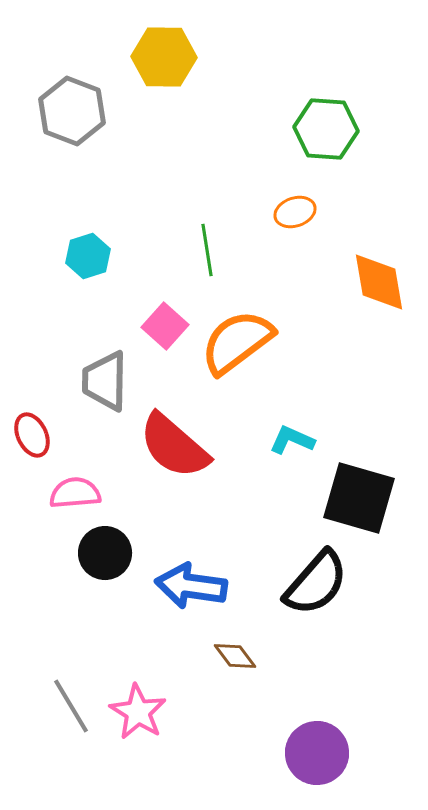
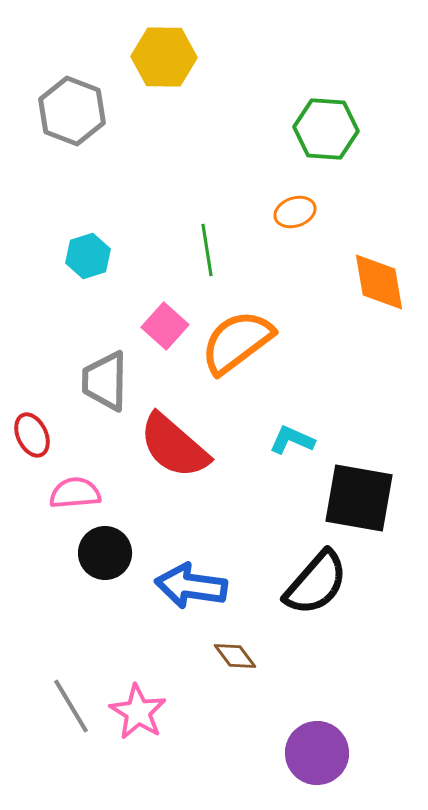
black square: rotated 6 degrees counterclockwise
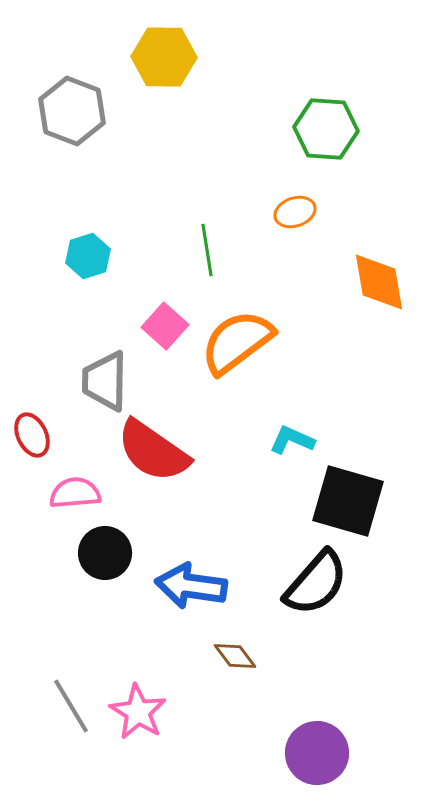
red semicircle: moved 21 px left, 5 px down; rotated 6 degrees counterclockwise
black square: moved 11 px left, 3 px down; rotated 6 degrees clockwise
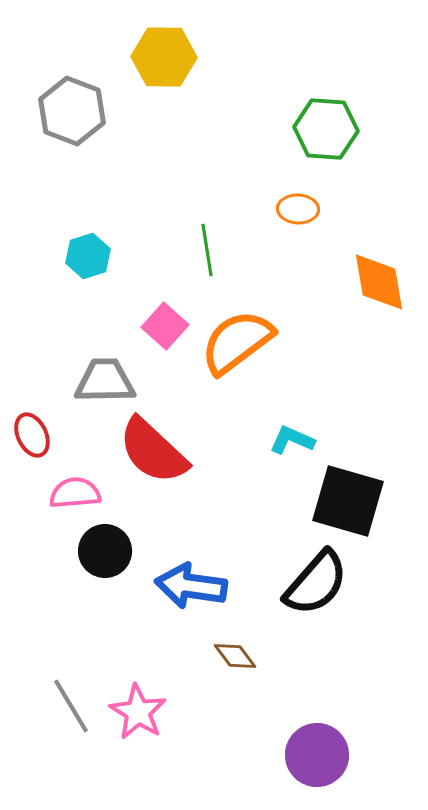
orange ellipse: moved 3 px right, 3 px up; rotated 21 degrees clockwise
gray trapezoid: rotated 88 degrees clockwise
red semicircle: rotated 8 degrees clockwise
black circle: moved 2 px up
purple circle: moved 2 px down
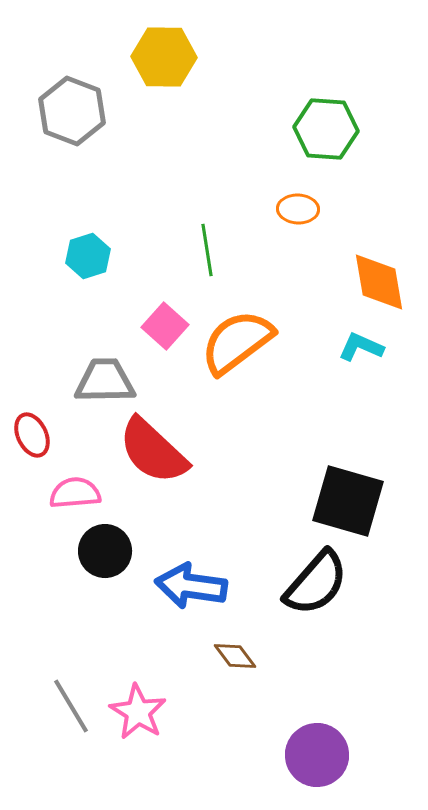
cyan L-shape: moved 69 px right, 93 px up
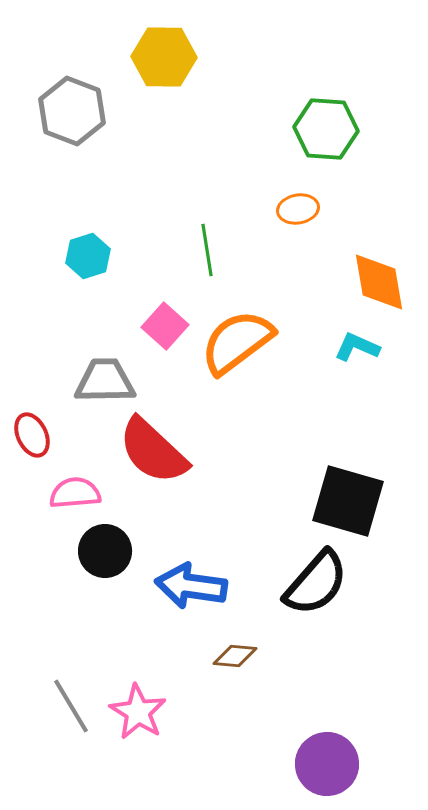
orange ellipse: rotated 12 degrees counterclockwise
cyan L-shape: moved 4 px left
brown diamond: rotated 48 degrees counterclockwise
purple circle: moved 10 px right, 9 px down
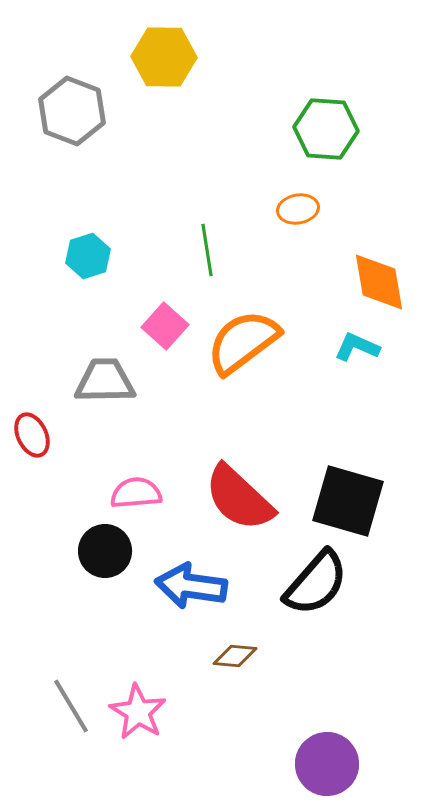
orange semicircle: moved 6 px right
red semicircle: moved 86 px right, 47 px down
pink semicircle: moved 61 px right
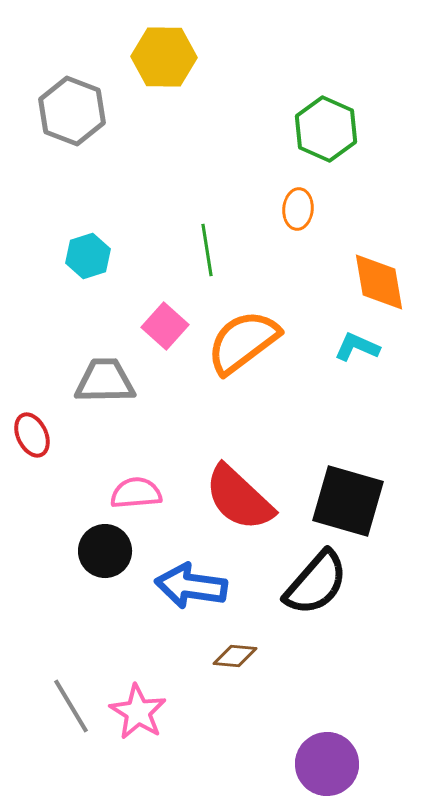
green hexagon: rotated 20 degrees clockwise
orange ellipse: rotated 75 degrees counterclockwise
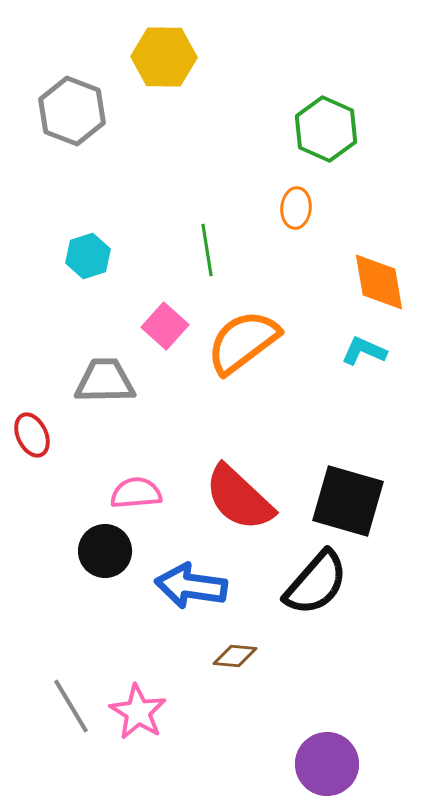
orange ellipse: moved 2 px left, 1 px up
cyan L-shape: moved 7 px right, 4 px down
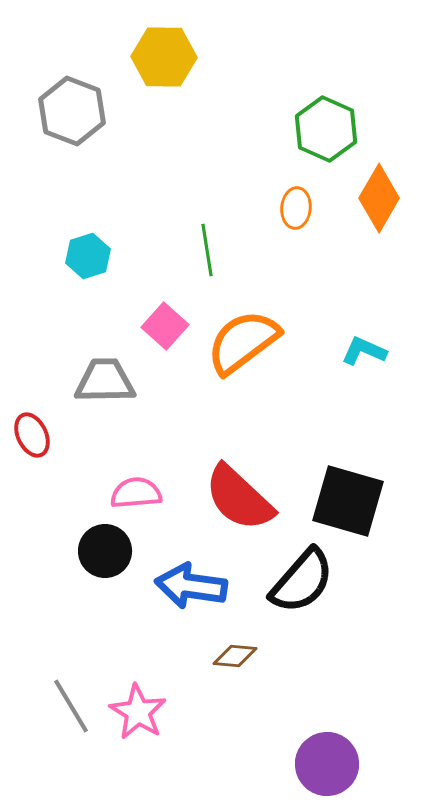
orange diamond: moved 84 px up; rotated 40 degrees clockwise
black semicircle: moved 14 px left, 2 px up
